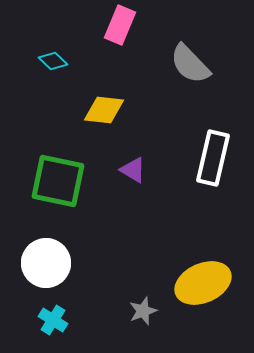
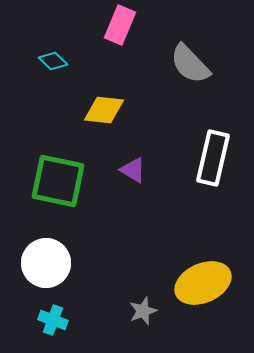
cyan cross: rotated 12 degrees counterclockwise
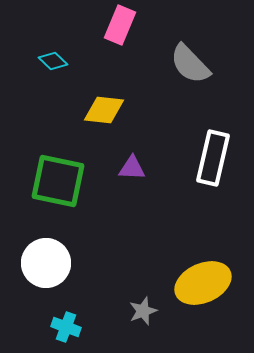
purple triangle: moved 1 px left, 2 px up; rotated 28 degrees counterclockwise
cyan cross: moved 13 px right, 7 px down
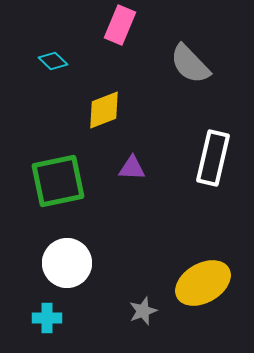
yellow diamond: rotated 27 degrees counterclockwise
green square: rotated 24 degrees counterclockwise
white circle: moved 21 px right
yellow ellipse: rotated 6 degrees counterclockwise
cyan cross: moved 19 px left, 9 px up; rotated 20 degrees counterclockwise
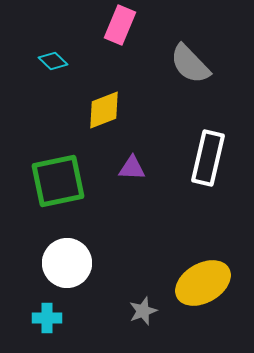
white rectangle: moved 5 px left
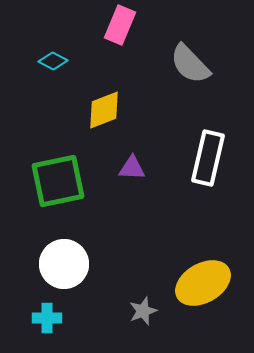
cyan diamond: rotated 16 degrees counterclockwise
white circle: moved 3 px left, 1 px down
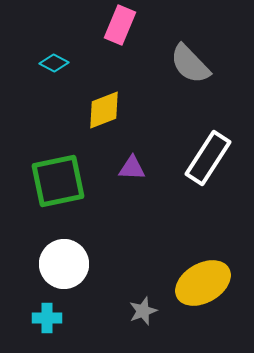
cyan diamond: moved 1 px right, 2 px down
white rectangle: rotated 20 degrees clockwise
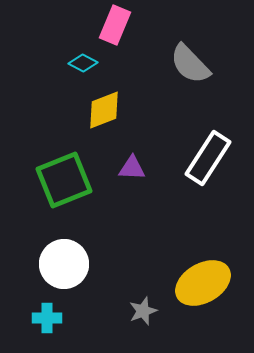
pink rectangle: moved 5 px left
cyan diamond: moved 29 px right
green square: moved 6 px right, 1 px up; rotated 10 degrees counterclockwise
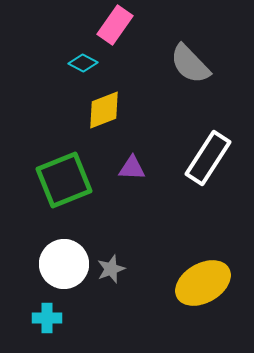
pink rectangle: rotated 12 degrees clockwise
gray star: moved 32 px left, 42 px up
